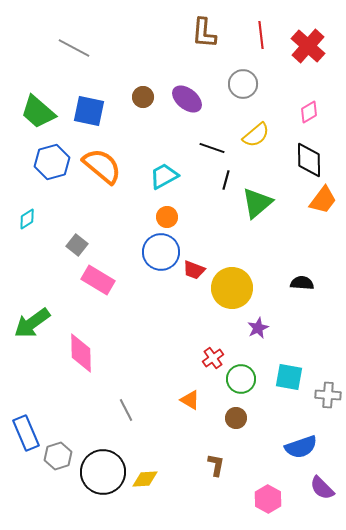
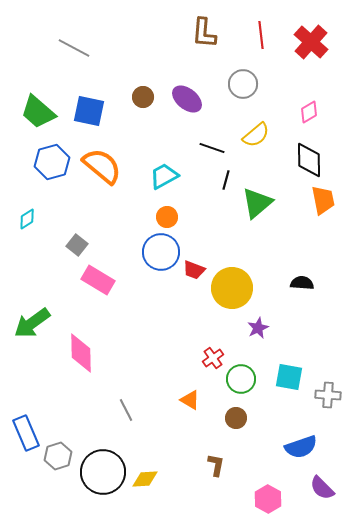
red cross at (308, 46): moved 3 px right, 4 px up
orange trapezoid at (323, 200): rotated 48 degrees counterclockwise
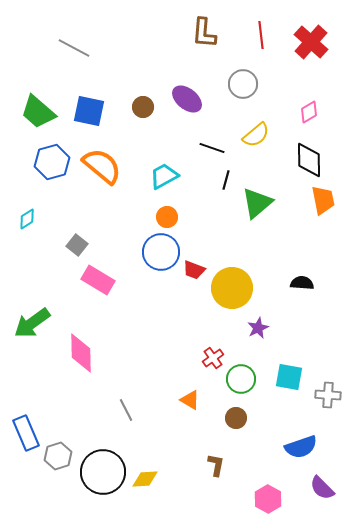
brown circle at (143, 97): moved 10 px down
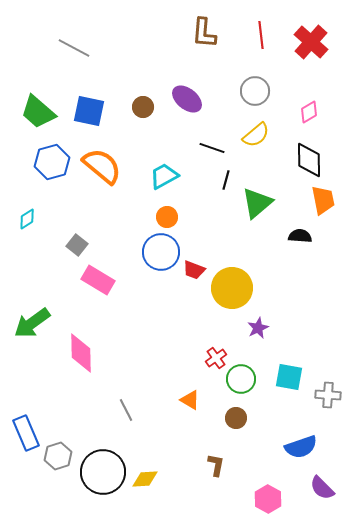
gray circle at (243, 84): moved 12 px right, 7 px down
black semicircle at (302, 283): moved 2 px left, 47 px up
red cross at (213, 358): moved 3 px right
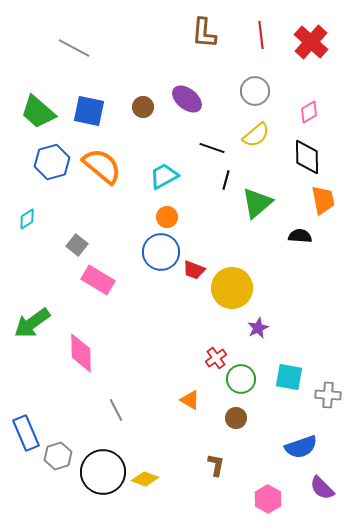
black diamond at (309, 160): moved 2 px left, 3 px up
gray line at (126, 410): moved 10 px left
yellow diamond at (145, 479): rotated 24 degrees clockwise
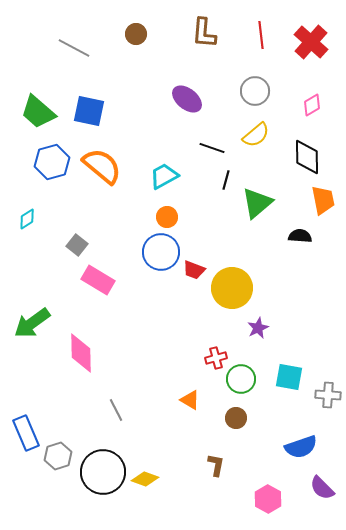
brown circle at (143, 107): moved 7 px left, 73 px up
pink diamond at (309, 112): moved 3 px right, 7 px up
red cross at (216, 358): rotated 20 degrees clockwise
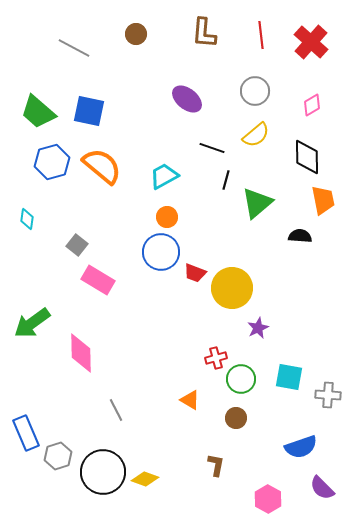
cyan diamond at (27, 219): rotated 50 degrees counterclockwise
red trapezoid at (194, 270): moved 1 px right, 3 px down
